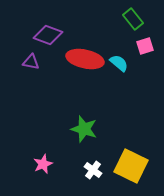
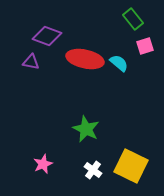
purple diamond: moved 1 px left, 1 px down
green star: moved 2 px right; rotated 8 degrees clockwise
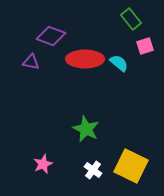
green rectangle: moved 2 px left
purple diamond: moved 4 px right
red ellipse: rotated 12 degrees counterclockwise
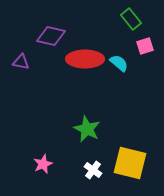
purple diamond: rotated 8 degrees counterclockwise
purple triangle: moved 10 px left
green star: moved 1 px right
yellow square: moved 1 px left, 3 px up; rotated 12 degrees counterclockwise
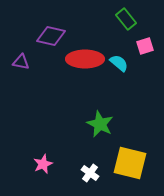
green rectangle: moved 5 px left
green star: moved 13 px right, 5 px up
white cross: moved 3 px left, 3 px down
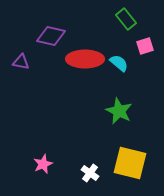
green star: moved 19 px right, 13 px up
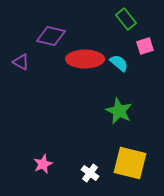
purple triangle: rotated 18 degrees clockwise
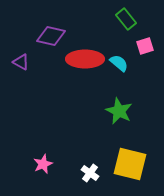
yellow square: moved 1 px down
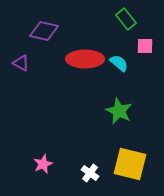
purple diamond: moved 7 px left, 5 px up
pink square: rotated 18 degrees clockwise
purple triangle: moved 1 px down
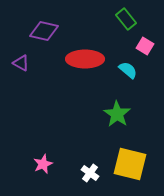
pink square: rotated 30 degrees clockwise
cyan semicircle: moved 9 px right, 7 px down
green star: moved 2 px left, 3 px down; rotated 8 degrees clockwise
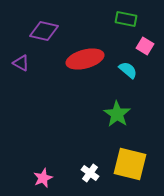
green rectangle: rotated 40 degrees counterclockwise
red ellipse: rotated 15 degrees counterclockwise
pink star: moved 14 px down
